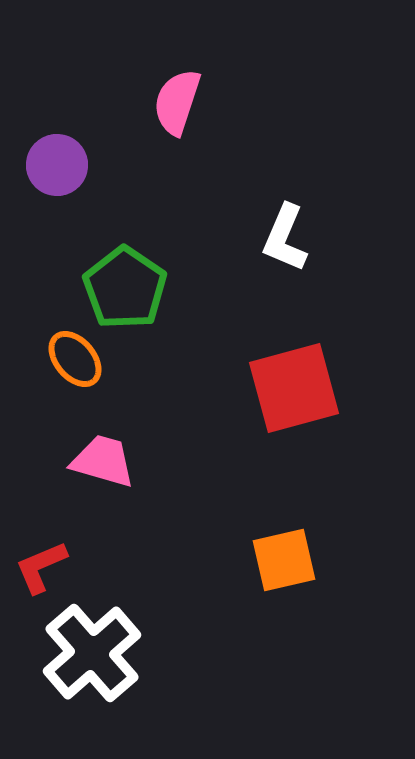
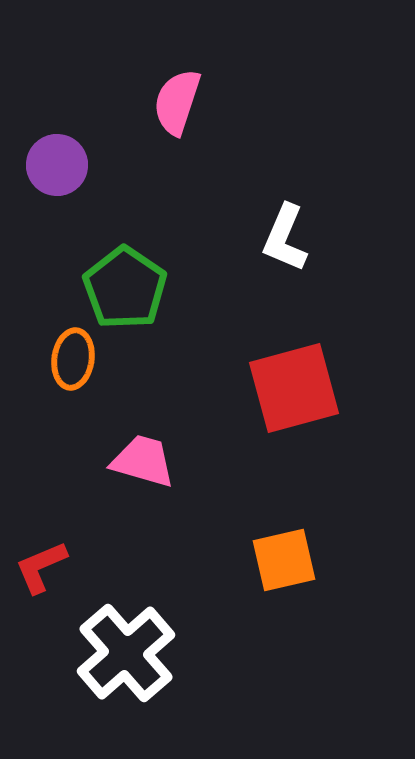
orange ellipse: moved 2 px left; rotated 48 degrees clockwise
pink trapezoid: moved 40 px right
white cross: moved 34 px right
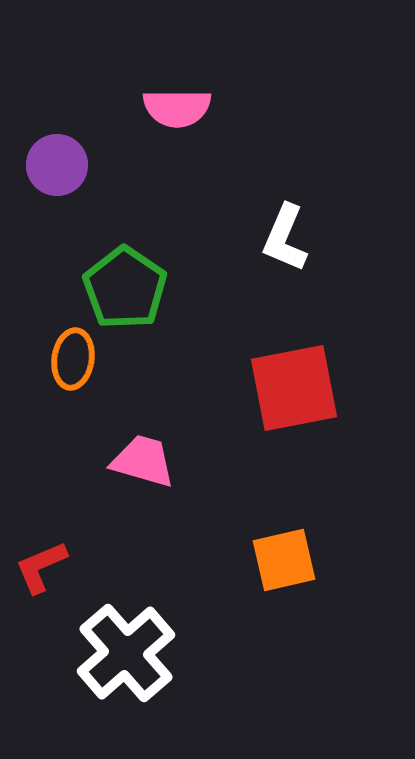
pink semicircle: moved 6 px down; rotated 108 degrees counterclockwise
red square: rotated 4 degrees clockwise
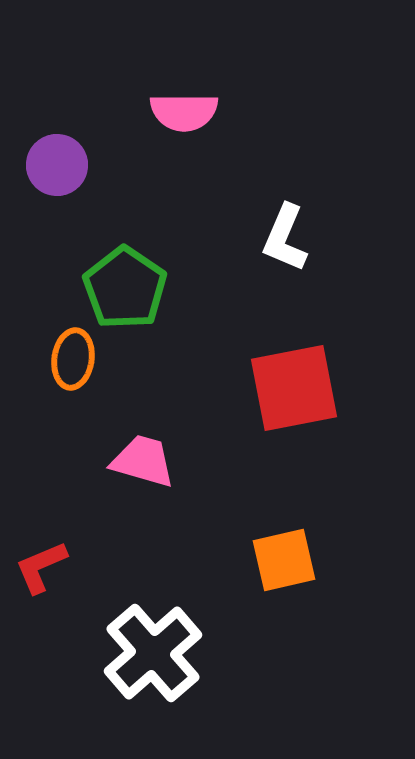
pink semicircle: moved 7 px right, 4 px down
white cross: moved 27 px right
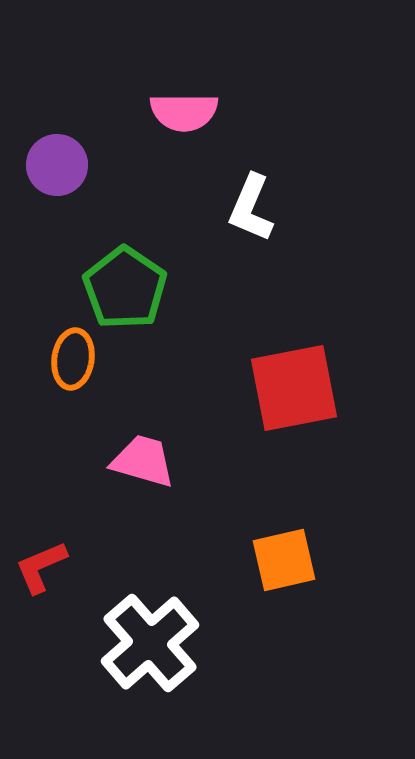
white L-shape: moved 34 px left, 30 px up
white cross: moved 3 px left, 10 px up
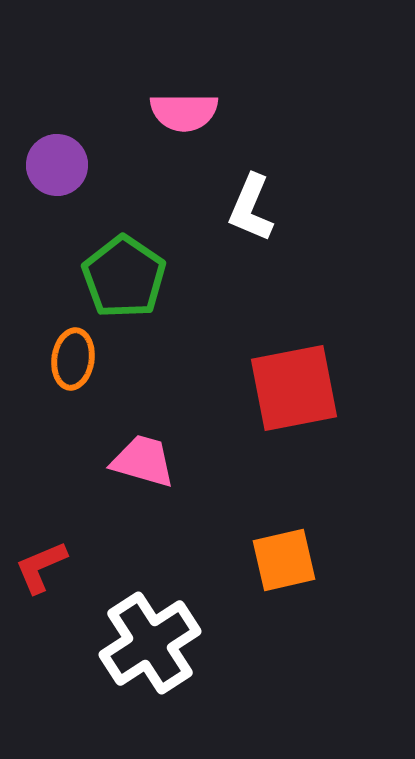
green pentagon: moved 1 px left, 11 px up
white cross: rotated 8 degrees clockwise
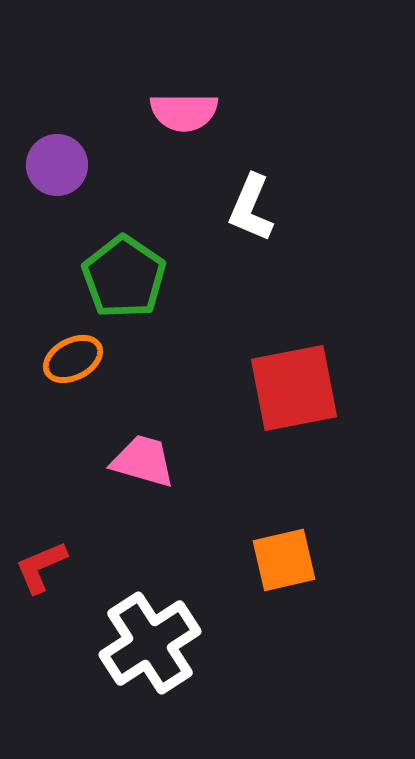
orange ellipse: rotated 54 degrees clockwise
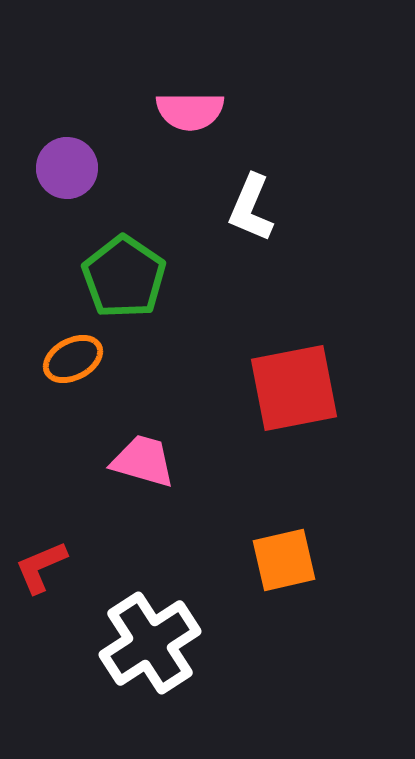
pink semicircle: moved 6 px right, 1 px up
purple circle: moved 10 px right, 3 px down
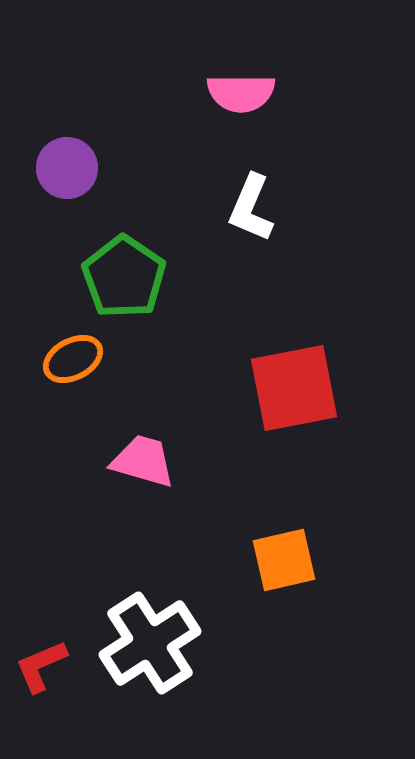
pink semicircle: moved 51 px right, 18 px up
red L-shape: moved 99 px down
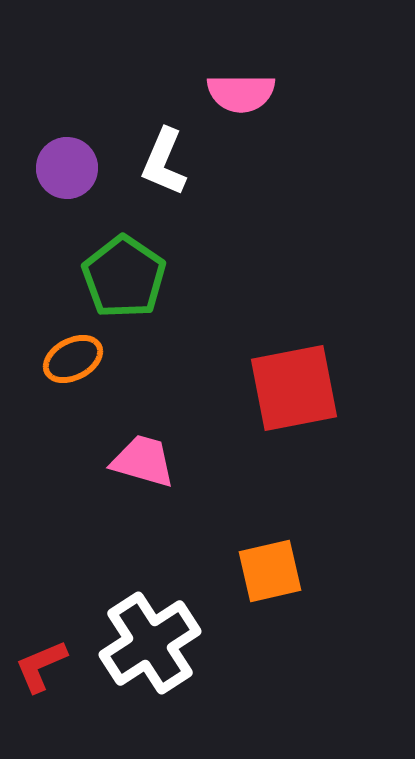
white L-shape: moved 87 px left, 46 px up
orange square: moved 14 px left, 11 px down
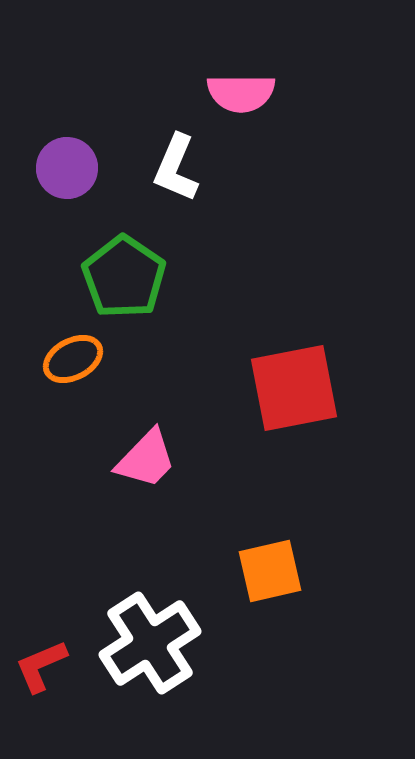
white L-shape: moved 12 px right, 6 px down
pink trapezoid: moved 3 px right, 2 px up; rotated 118 degrees clockwise
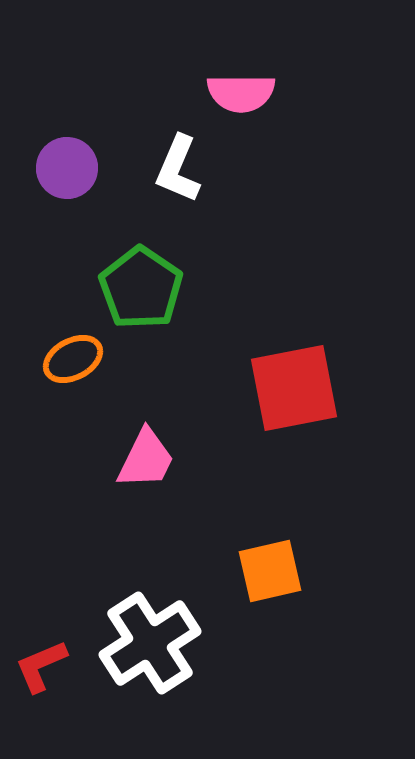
white L-shape: moved 2 px right, 1 px down
green pentagon: moved 17 px right, 11 px down
pink trapezoid: rotated 18 degrees counterclockwise
